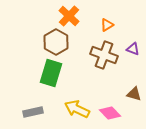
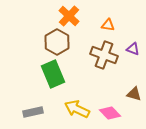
orange triangle: moved 1 px right; rotated 40 degrees clockwise
brown hexagon: moved 1 px right
green rectangle: moved 2 px right, 1 px down; rotated 40 degrees counterclockwise
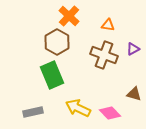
purple triangle: rotated 48 degrees counterclockwise
green rectangle: moved 1 px left, 1 px down
yellow arrow: moved 1 px right, 1 px up
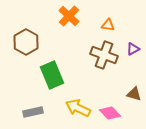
brown hexagon: moved 31 px left
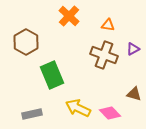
gray rectangle: moved 1 px left, 2 px down
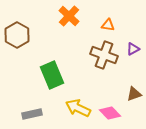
brown hexagon: moved 9 px left, 7 px up
brown triangle: rotated 35 degrees counterclockwise
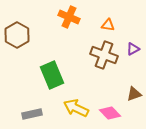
orange cross: moved 1 px down; rotated 20 degrees counterclockwise
yellow arrow: moved 2 px left
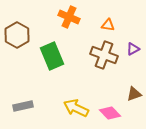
green rectangle: moved 19 px up
gray rectangle: moved 9 px left, 8 px up
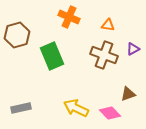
brown hexagon: rotated 15 degrees clockwise
brown triangle: moved 6 px left
gray rectangle: moved 2 px left, 2 px down
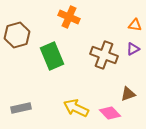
orange triangle: moved 27 px right
